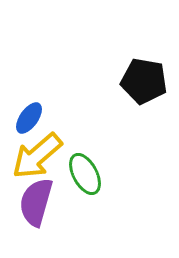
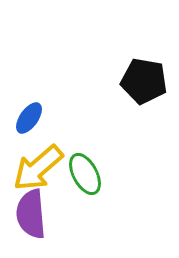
yellow arrow: moved 1 px right, 12 px down
purple semicircle: moved 5 px left, 12 px down; rotated 21 degrees counterclockwise
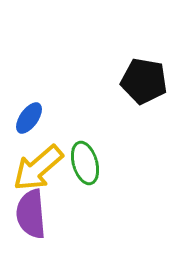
green ellipse: moved 11 px up; rotated 12 degrees clockwise
